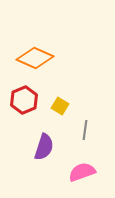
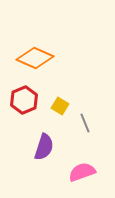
gray line: moved 7 px up; rotated 30 degrees counterclockwise
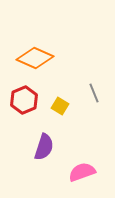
gray line: moved 9 px right, 30 px up
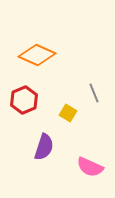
orange diamond: moved 2 px right, 3 px up
yellow square: moved 8 px right, 7 px down
pink semicircle: moved 8 px right, 5 px up; rotated 136 degrees counterclockwise
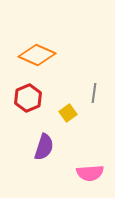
gray line: rotated 30 degrees clockwise
red hexagon: moved 4 px right, 2 px up
yellow square: rotated 24 degrees clockwise
pink semicircle: moved 6 px down; rotated 28 degrees counterclockwise
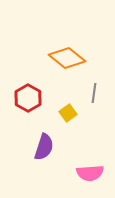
orange diamond: moved 30 px right, 3 px down; rotated 15 degrees clockwise
red hexagon: rotated 8 degrees counterclockwise
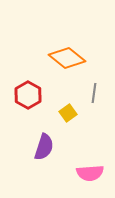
red hexagon: moved 3 px up
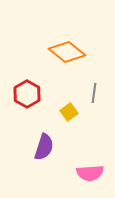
orange diamond: moved 6 px up
red hexagon: moved 1 px left, 1 px up
yellow square: moved 1 px right, 1 px up
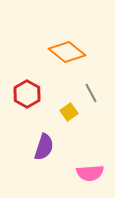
gray line: moved 3 px left; rotated 36 degrees counterclockwise
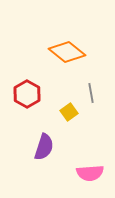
gray line: rotated 18 degrees clockwise
